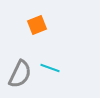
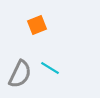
cyan line: rotated 12 degrees clockwise
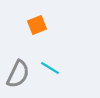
gray semicircle: moved 2 px left
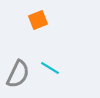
orange square: moved 1 px right, 5 px up
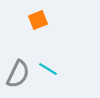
cyan line: moved 2 px left, 1 px down
